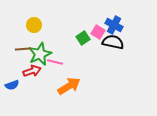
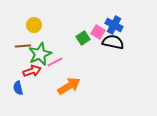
brown line: moved 3 px up
pink line: rotated 42 degrees counterclockwise
blue semicircle: moved 6 px right, 3 px down; rotated 96 degrees clockwise
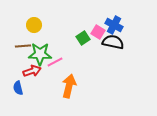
green star: rotated 25 degrees clockwise
orange arrow: rotated 45 degrees counterclockwise
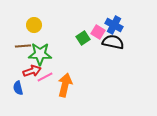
pink line: moved 10 px left, 15 px down
orange arrow: moved 4 px left, 1 px up
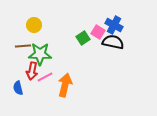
red arrow: rotated 120 degrees clockwise
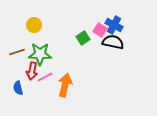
pink square: moved 2 px right, 2 px up
brown line: moved 6 px left, 6 px down; rotated 14 degrees counterclockwise
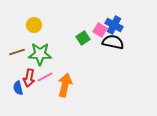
red arrow: moved 3 px left, 7 px down
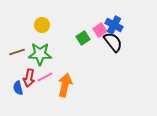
yellow circle: moved 8 px right
pink square: rotated 24 degrees clockwise
black semicircle: rotated 40 degrees clockwise
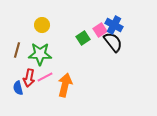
brown line: moved 2 px up; rotated 56 degrees counterclockwise
